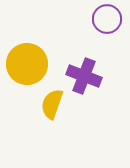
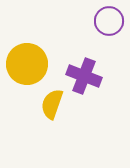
purple circle: moved 2 px right, 2 px down
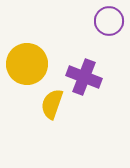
purple cross: moved 1 px down
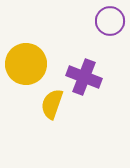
purple circle: moved 1 px right
yellow circle: moved 1 px left
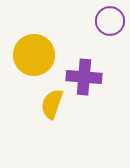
yellow circle: moved 8 px right, 9 px up
purple cross: rotated 16 degrees counterclockwise
